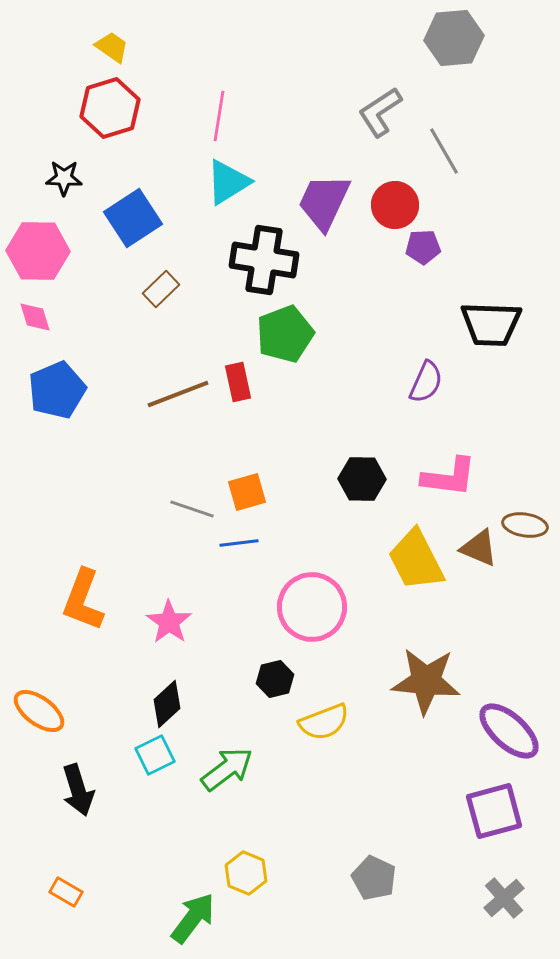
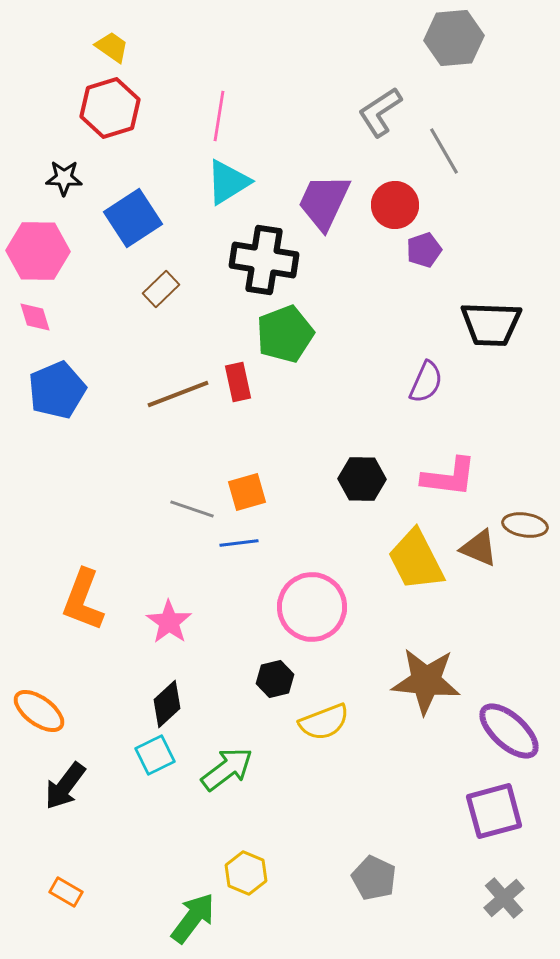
purple pentagon at (423, 247): moved 1 px right, 3 px down; rotated 16 degrees counterclockwise
black arrow at (78, 790): moved 13 px left, 4 px up; rotated 54 degrees clockwise
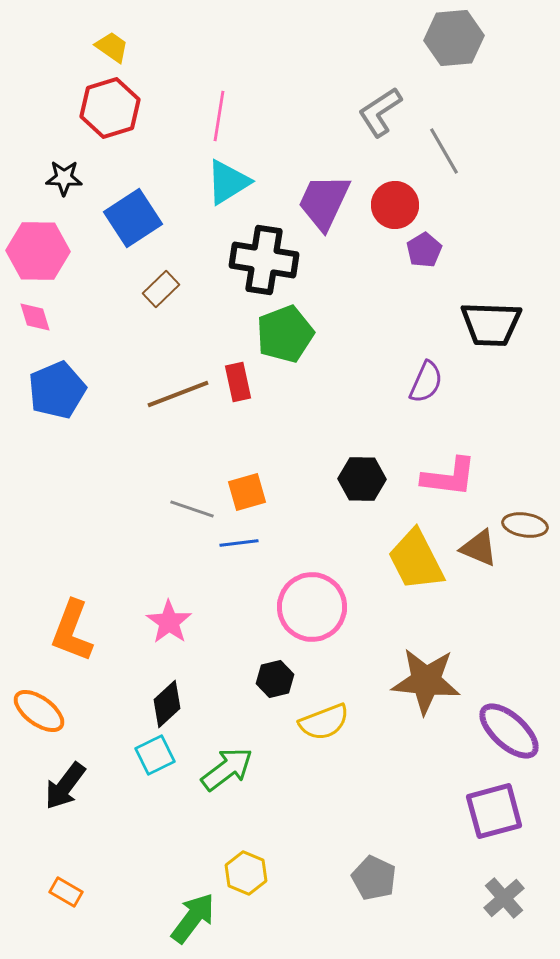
purple pentagon at (424, 250): rotated 12 degrees counterclockwise
orange L-shape at (83, 600): moved 11 px left, 31 px down
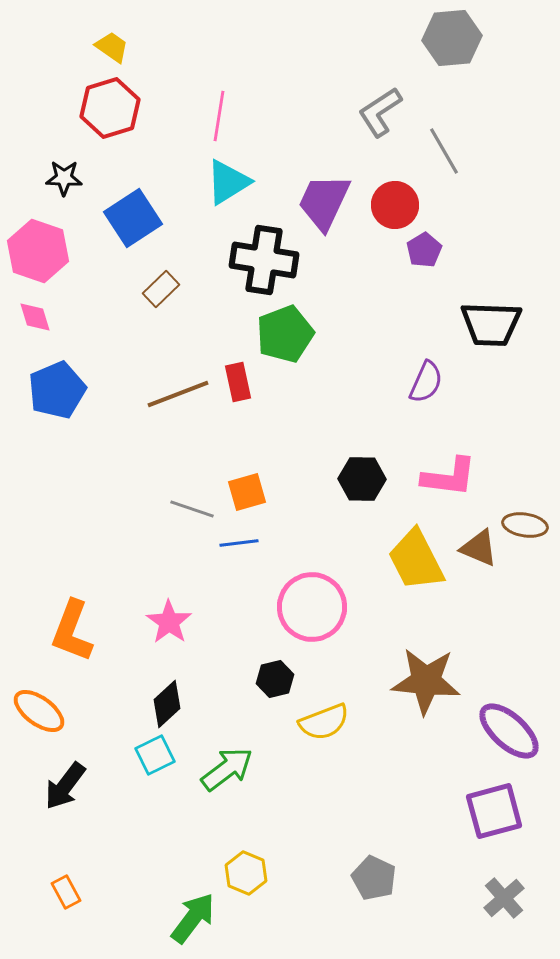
gray hexagon at (454, 38): moved 2 px left
pink hexagon at (38, 251): rotated 18 degrees clockwise
orange rectangle at (66, 892): rotated 32 degrees clockwise
